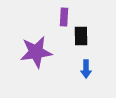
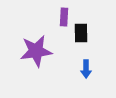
black rectangle: moved 3 px up
purple star: moved 1 px up
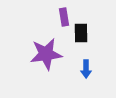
purple rectangle: rotated 12 degrees counterclockwise
purple star: moved 10 px right, 3 px down
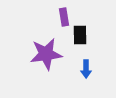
black rectangle: moved 1 px left, 2 px down
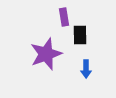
purple star: rotated 12 degrees counterclockwise
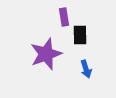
blue arrow: rotated 18 degrees counterclockwise
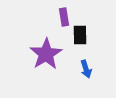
purple star: rotated 12 degrees counterclockwise
